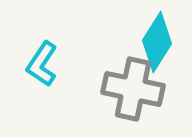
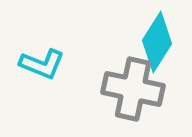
cyan L-shape: rotated 102 degrees counterclockwise
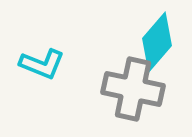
cyan diamond: rotated 8 degrees clockwise
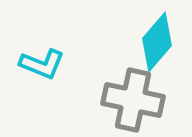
gray cross: moved 11 px down
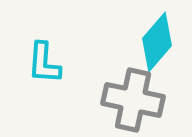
cyan L-shape: moved 2 px right, 1 px up; rotated 72 degrees clockwise
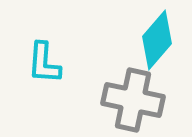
cyan diamond: moved 2 px up
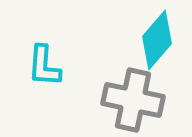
cyan L-shape: moved 3 px down
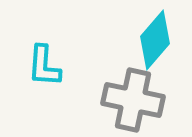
cyan diamond: moved 2 px left
